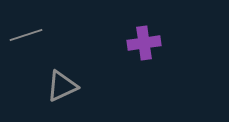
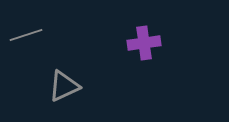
gray triangle: moved 2 px right
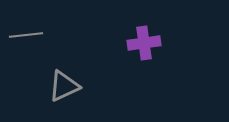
gray line: rotated 12 degrees clockwise
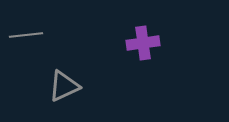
purple cross: moved 1 px left
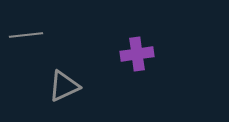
purple cross: moved 6 px left, 11 px down
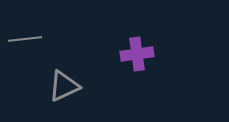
gray line: moved 1 px left, 4 px down
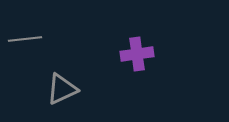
gray triangle: moved 2 px left, 3 px down
